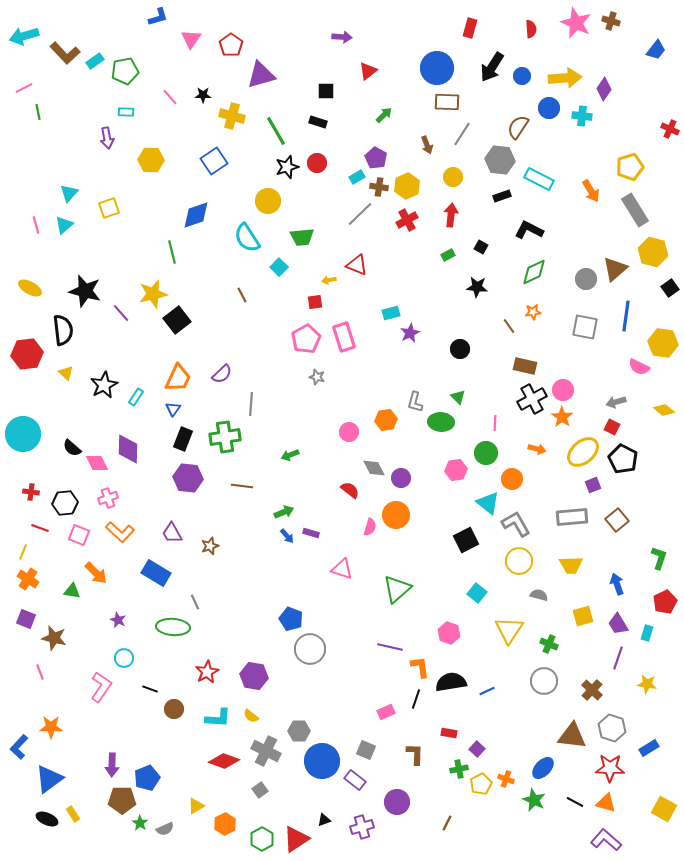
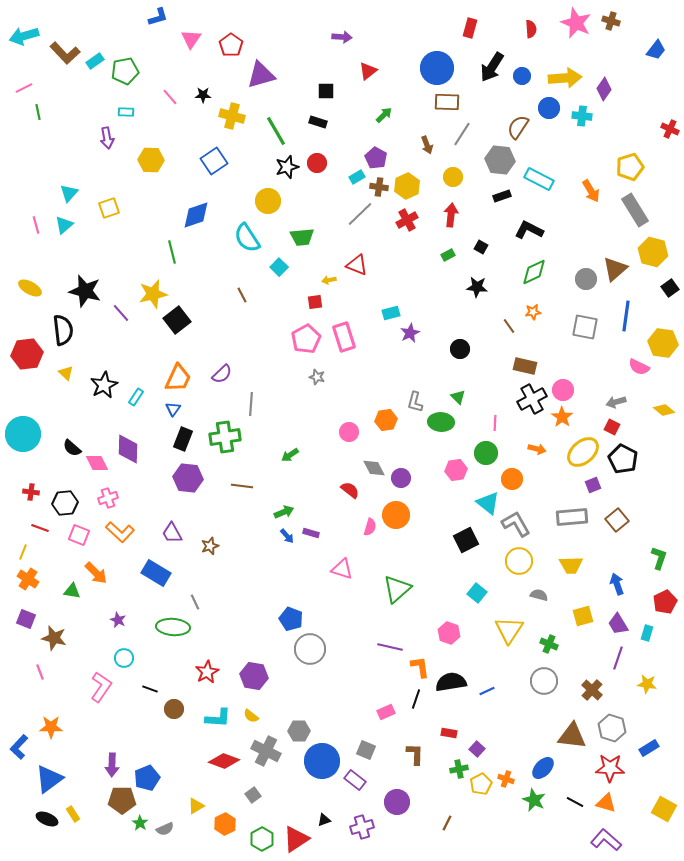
green arrow at (290, 455): rotated 12 degrees counterclockwise
gray square at (260, 790): moved 7 px left, 5 px down
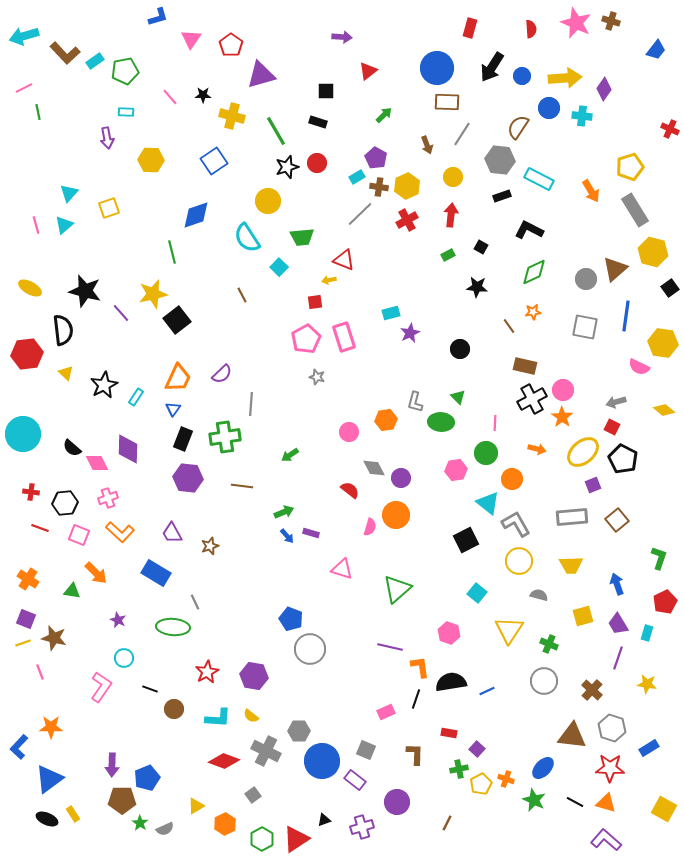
red triangle at (357, 265): moved 13 px left, 5 px up
yellow line at (23, 552): moved 91 px down; rotated 49 degrees clockwise
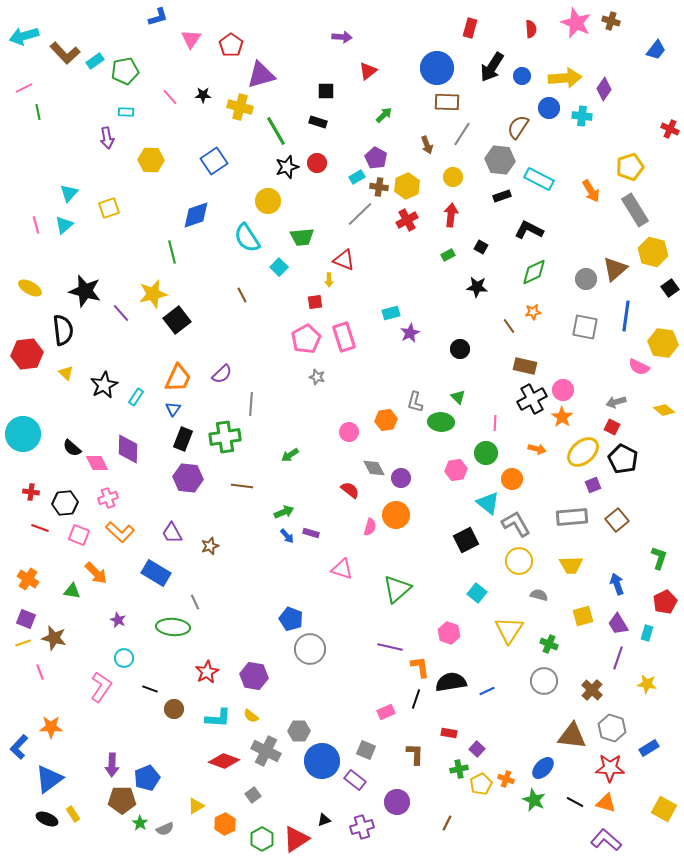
yellow cross at (232, 116): moved 8 px right, 9 px up
yellow arrow at (329, 280): rotated 80 degrees counterclockwise
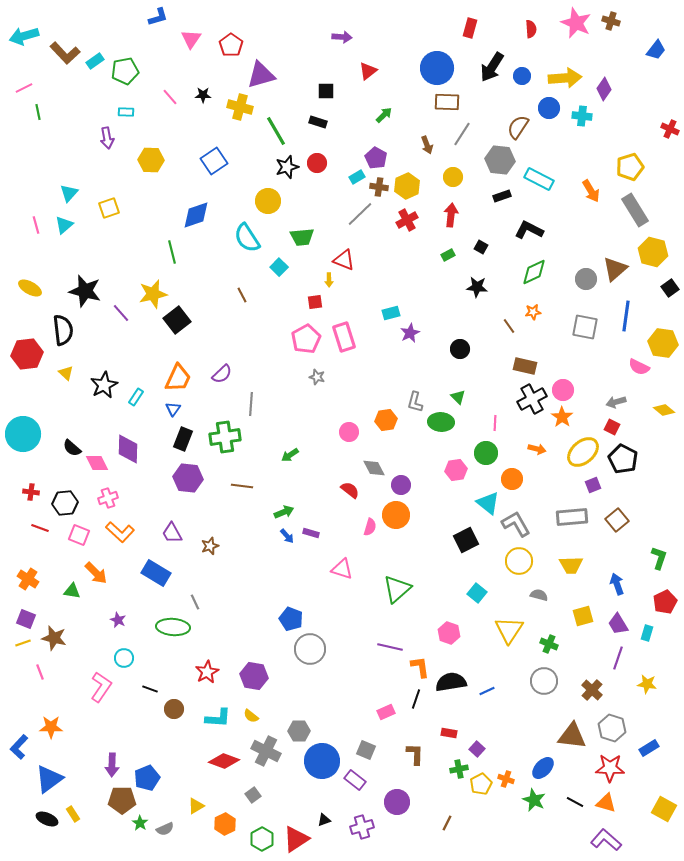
purple circle at (401, 478): moved 7 px down
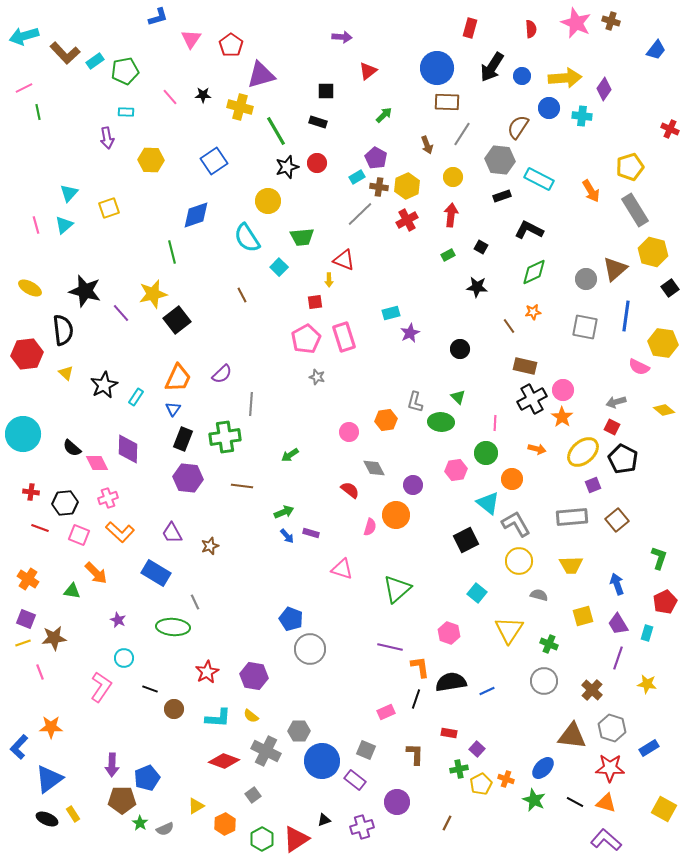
purple circle at (401, 485): moved 12 px right
brown star at (54, 638): rotated 20 degrees counterclockwise
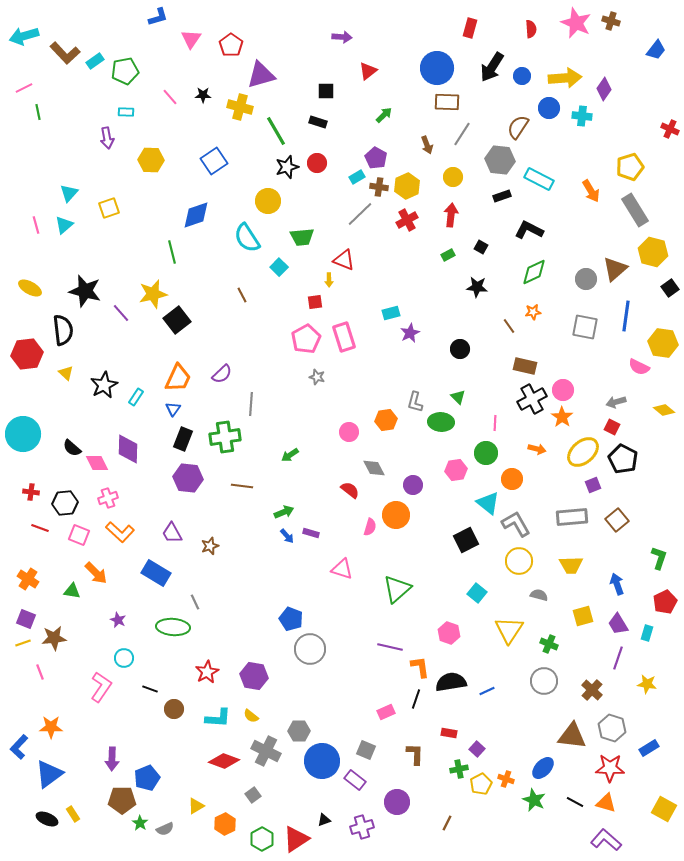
purple arrow at (112, 765): moved 6 px up
blue triangle at (49, 779): moved 5 px up
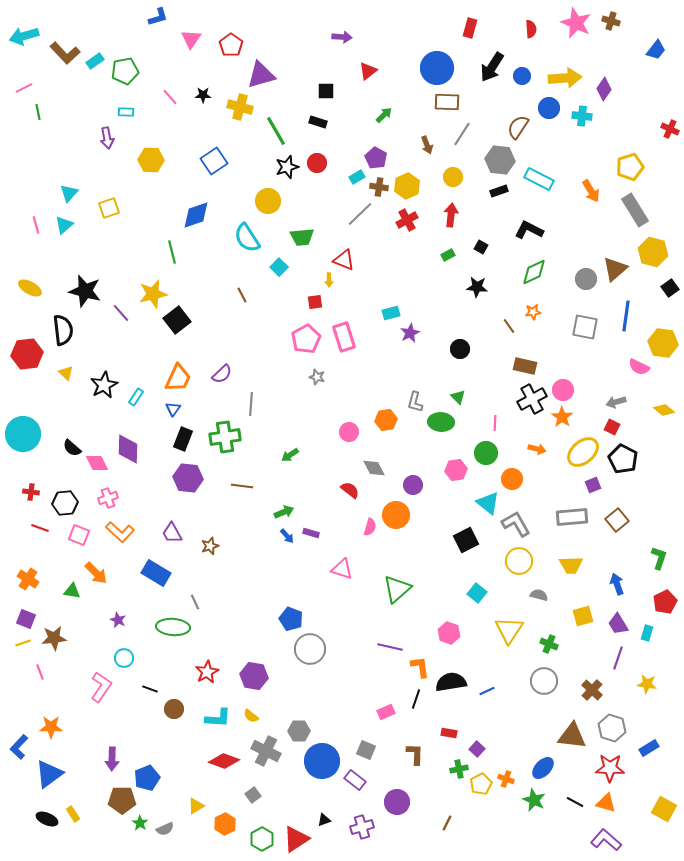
black rectangle at (502, 196): moved 3 px left, 5 px up
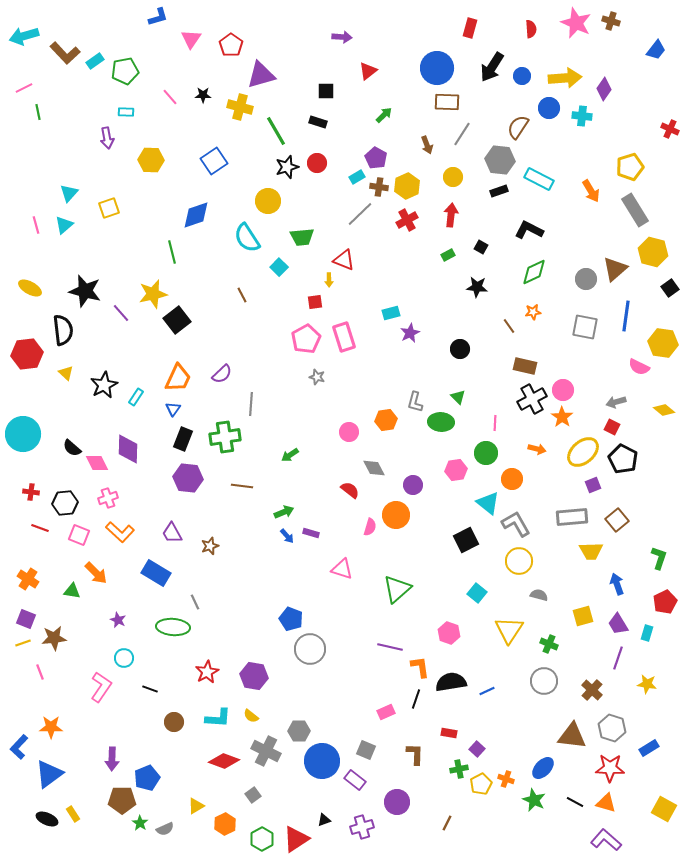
yellow trapezoid at (571, 565): moved 20 px right, 14 px up
brown circle at (174, 709): moved 13 px down
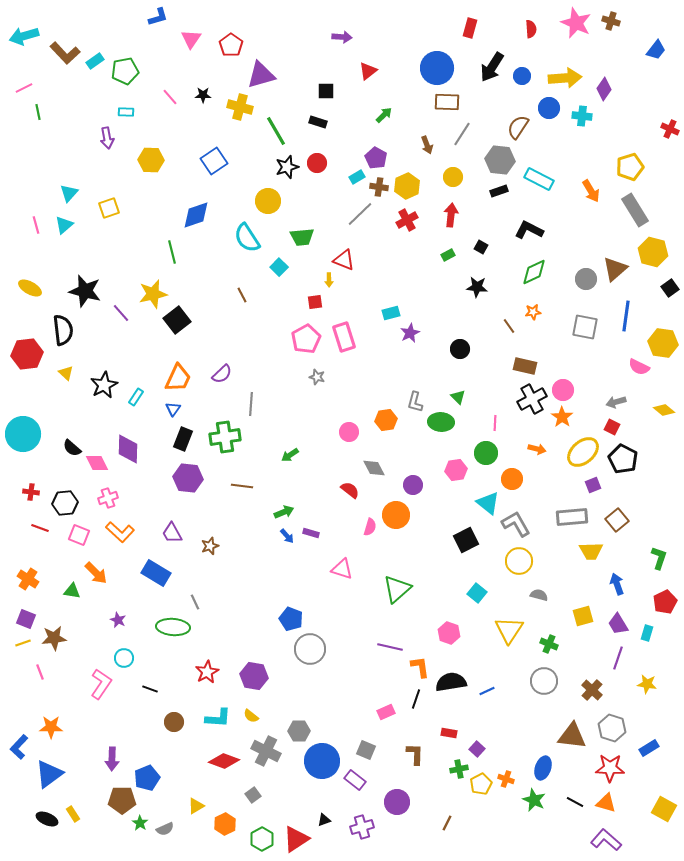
pink L-shape at (101, 687): moved 3 px up
blue ellipse at (543, 768): rotated 25 degrees counterclockwise
